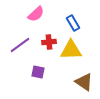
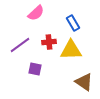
pink semicircle: moved 1 px up
purple square: moved 3 px left, 3 px up
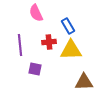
pink semicircle: rotated 108 degrees clockwise
blue rectangle: moved 5 px left, 3 px down
purple line: rotated 60 degrees counterclockwise
brown triangle: rotated 36 degrees counterclockwise
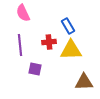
pink semicircle: moved 13 px left
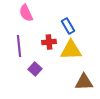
pink semicircle: moved 3 px right
purple line: moved 1 px left, 1 px down
purple square: rotated 32 degrees clockwise
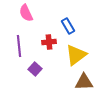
yellow triangle: moved 5 px right, 5 px down; rotated 35 degrees counterclockwise
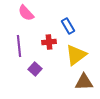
pink semicircle: rotated 18 degrees counterclockwise
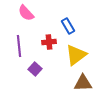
brown triangle: moved 1 px left, 1 px down
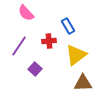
red cross: moved 1 px up
purple line: rotated 40 degrees clockwise
